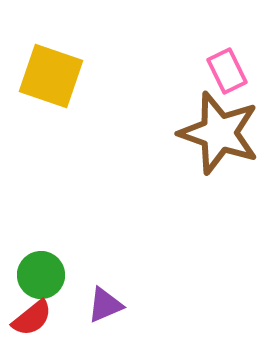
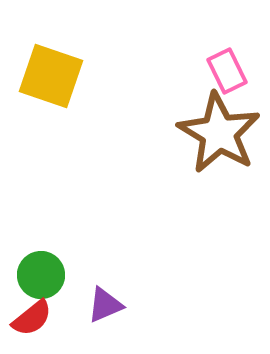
brown star: rotated 12 degrees clockwise
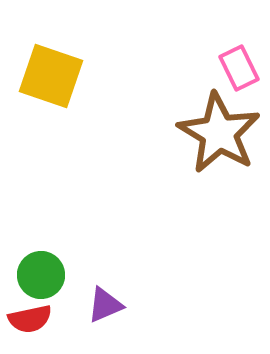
pink rectangle: moved 12 px right, 3 px up
red semicircle: moved 2 px left, 1 px down; rotated 27 degrees clockwise
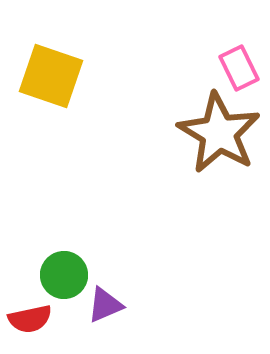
green circle: moved 23 px right
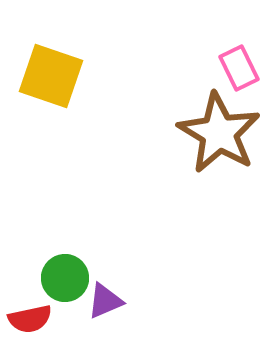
green circle: moved 1 px right, 3 px down
purple triangle: moved 4 px up
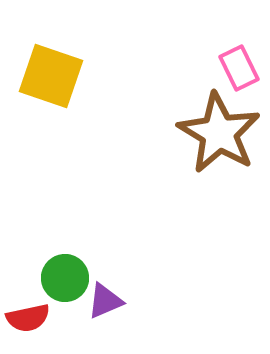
red semicircle: moved 2 px left, 1 px up
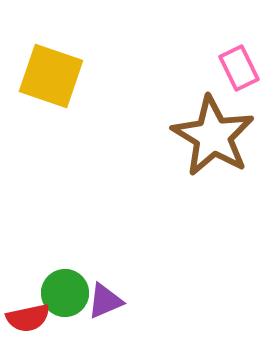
brown star: moved 6 px left, 3 px down
green circle: moved 15 px down
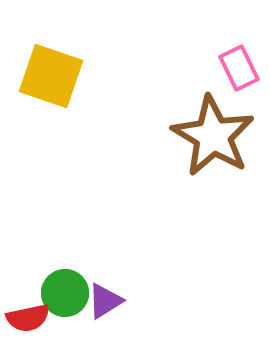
purple triangle: rotated 9 degrees counterclockwise
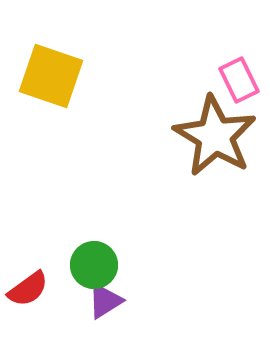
pink rectangle: moved 12 px down
brown star: moved 2 px right
green circle: moved 29 px right, 28 px up
red semicircle: moved 29 px up; rotated 24 degrees counterclockwise
